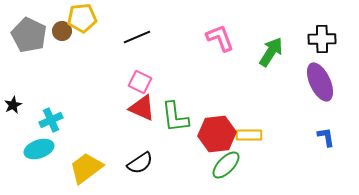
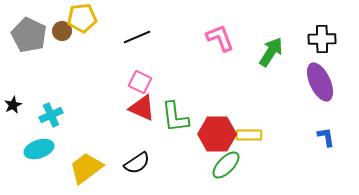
cyan cross: moved 5 px up
red hexagon: rotated 6 degrees clockwise
black semicircle: moved 3 px left
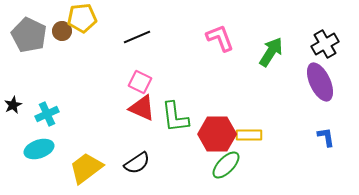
black cross: moved 3 px right, 5 px down; rotated 28 degrees counterclockwise
cyan cross: moved 4 px left, 1 px up
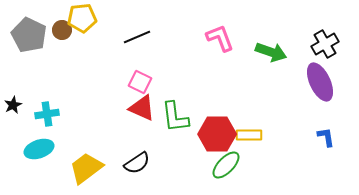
brown circle: moved 1 px up
green arrow: rotated 76 degrees clockwise
cyan cross: rotated 15 degrees clockwise
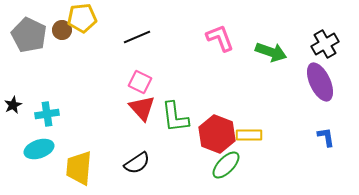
red triangle: rotated 24 degrees clockwise
red hexagon: rotated 21 degrees clockwise
yellow trapezoid: moved 7 px left; rotated 48 degrees counterclockwise
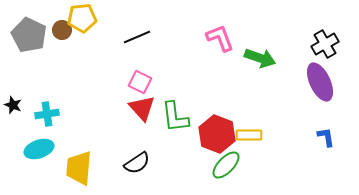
green arrow: moved 11 px left, 6 px down
black star: rotated 24 degrees counterclockwise
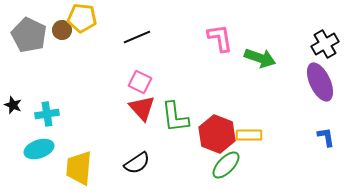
yellow pentagon: rotated 12 degrees clockwise
pink L-shape: rotated 12 degrees clockwise
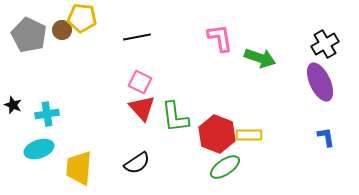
black line: rotated 12 degrees clockwise
green ellipse: moved 1 px left, 2 px down; rotated 12 degrees clockwise
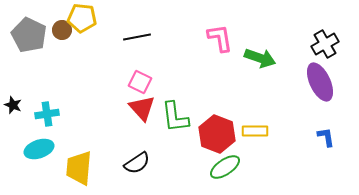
yellow rectangle: moved 6 px right, 4 px up
